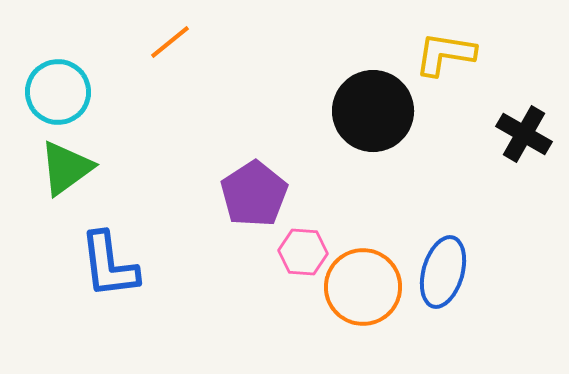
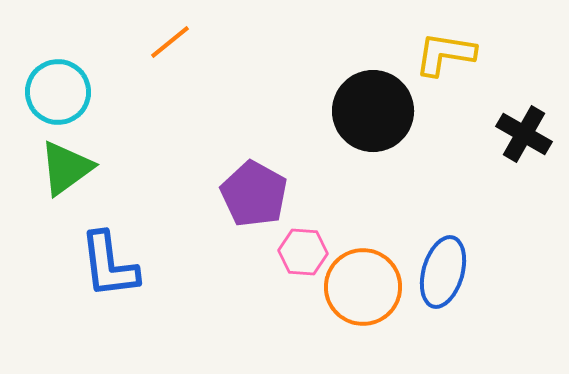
purple pentagon: rotated 10 degrees counterclockwise
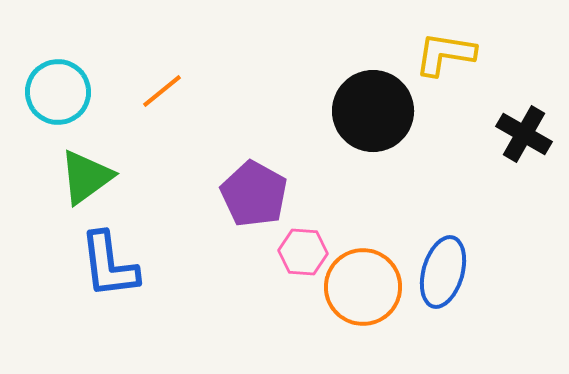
orange line: moved 8 px left, 49 px down
green triangle: moved 20 px right, 9 px down
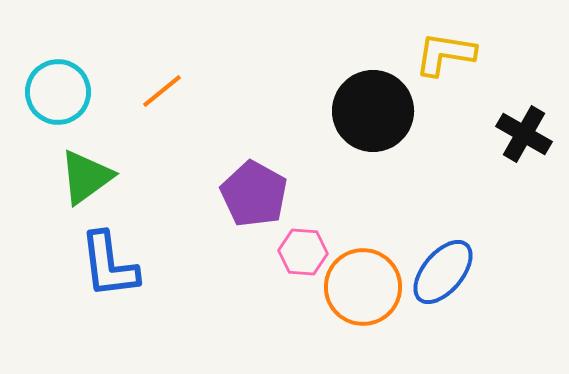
blue ellipse: rotated 24 degrees clockwise
